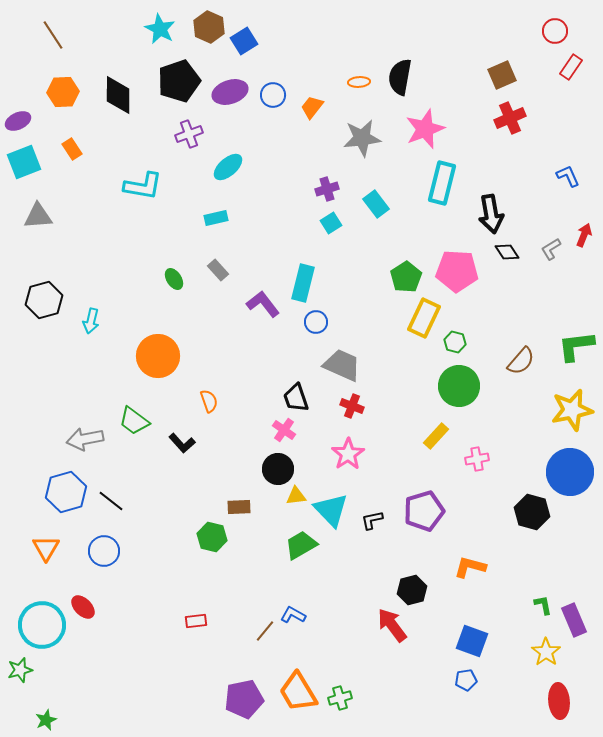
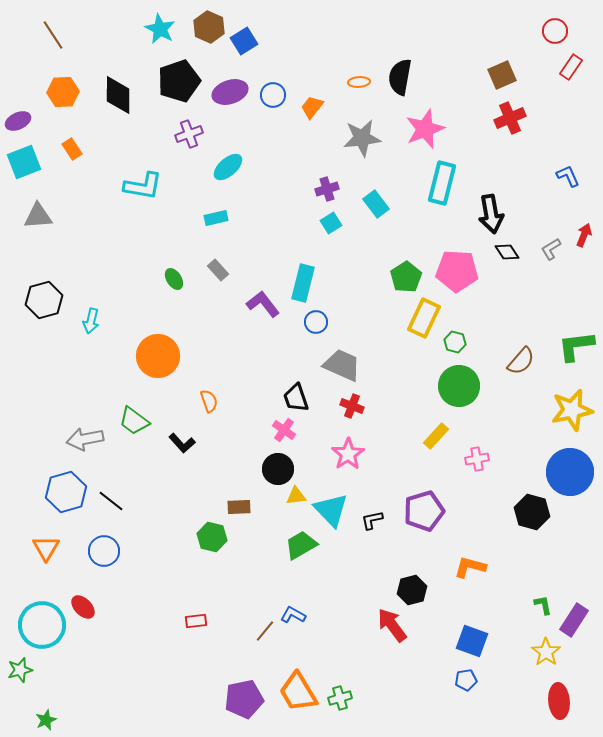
purple rectangle at (574, 620): rotated 56 degrees clockwise
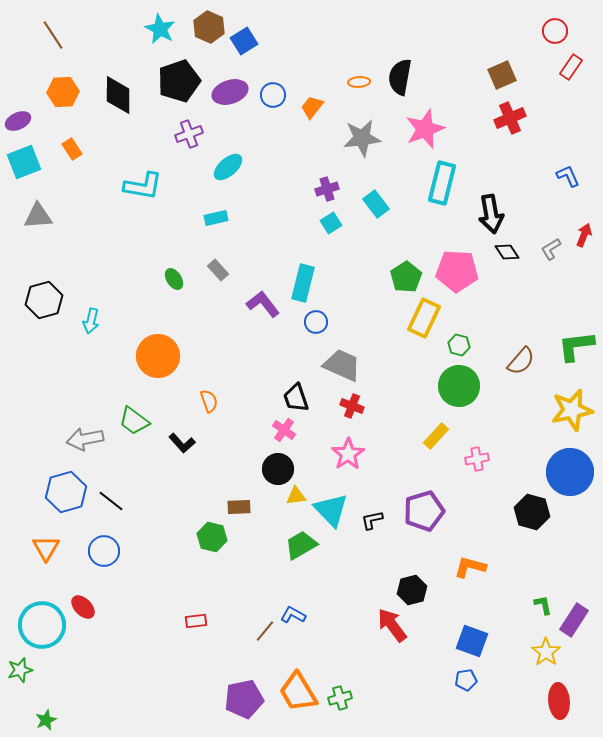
green hexagon at (455, 342): moved 4 px right, 3 px down
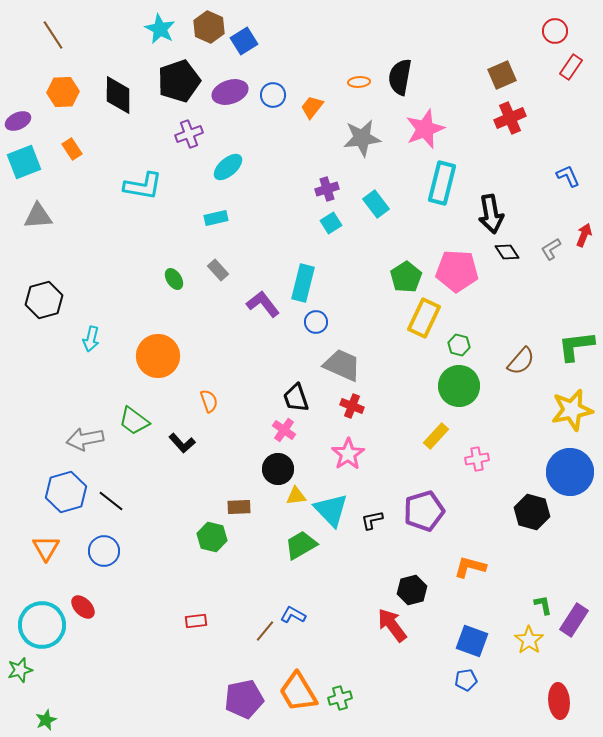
cyan arrow at (91, 321): moved 18 px down
yellow star at (546, 652): moved 17 px left, 12 px up
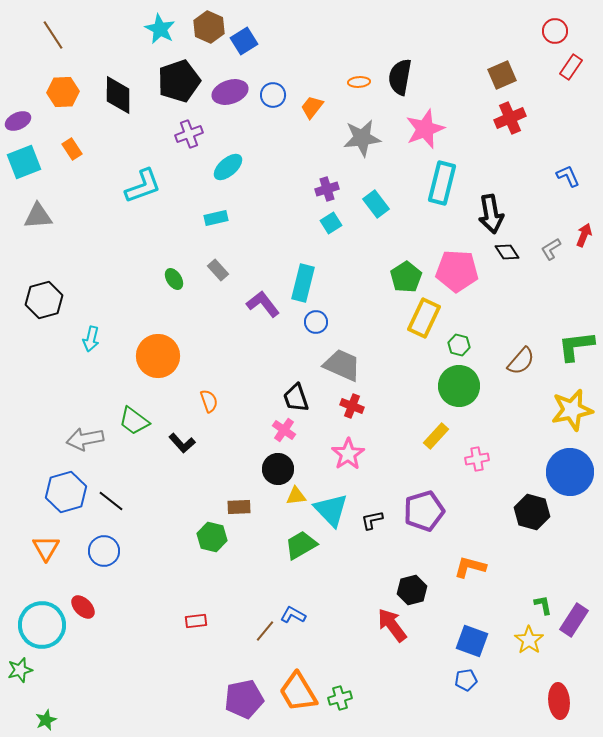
cyan L-shape at (143, 186): rotated 30 degrees counterclockwise
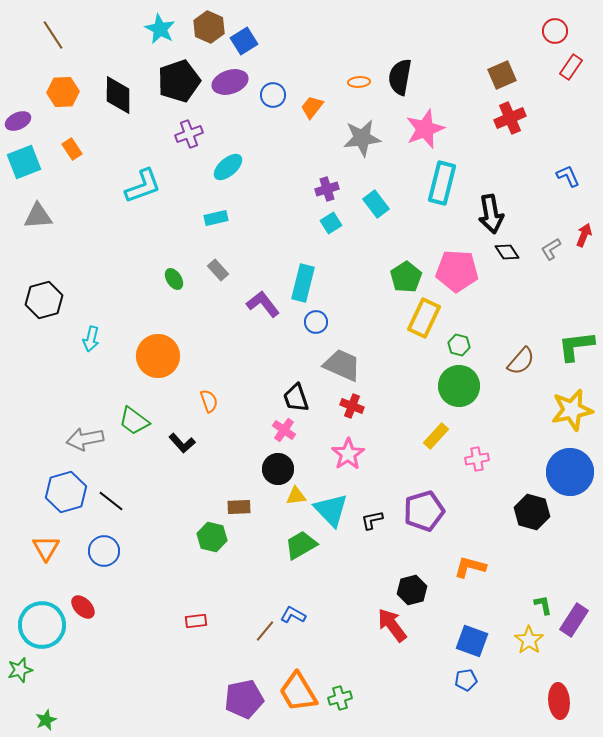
purple ellipse at (230, 92): moved 10 px up
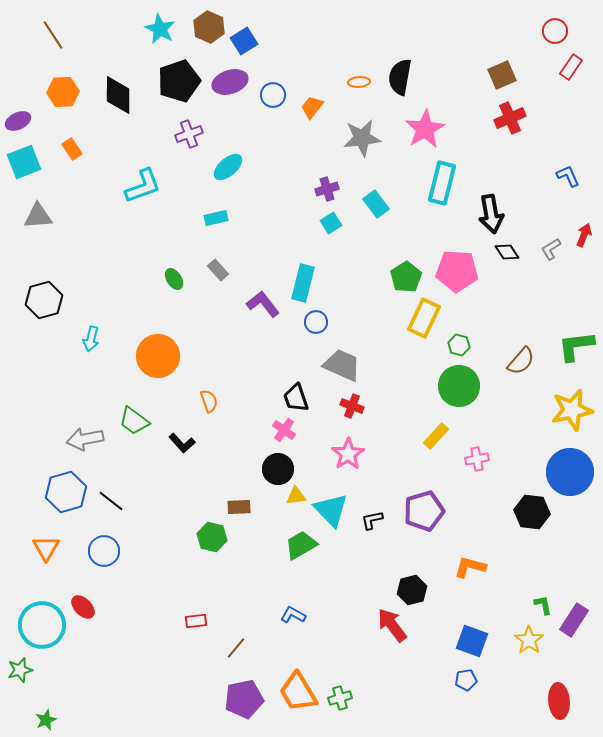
pink star at (425, 129): rotated 9 degrees counterclockwise
black hexagon at (532, 512): rotated 8 degrees counterclockwise
brown line at (265, 631): moved 29 px left, 17 px down
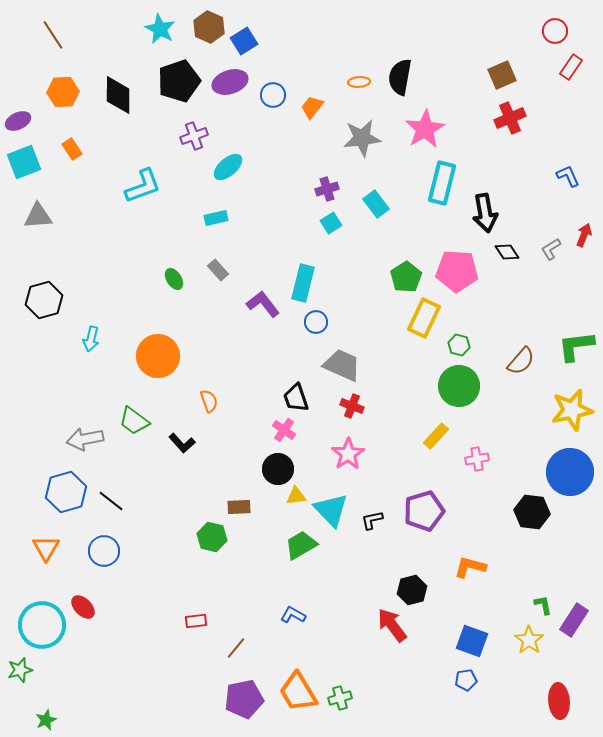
purple cross at (189, 134): moved 5 px right, 2 px down
black arrow at (491, 214): moved 6 px left, 1 px up
